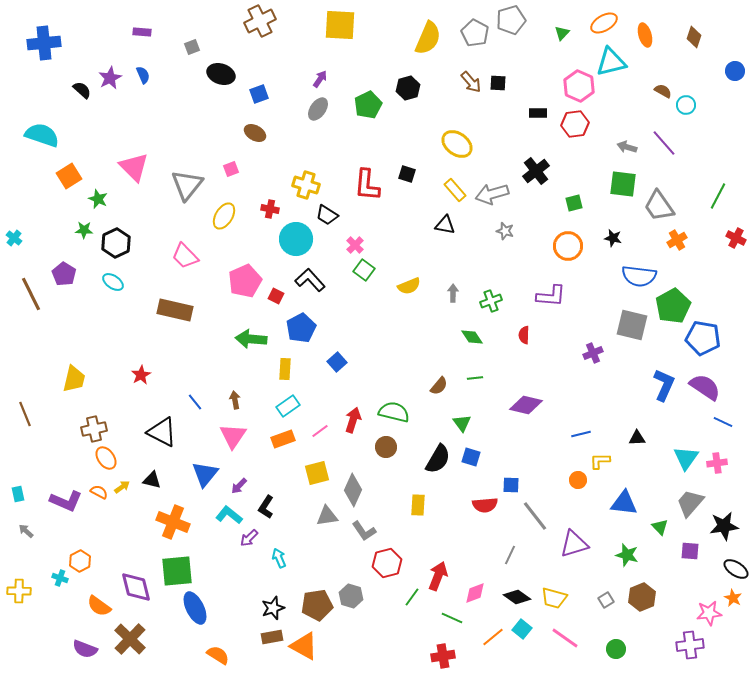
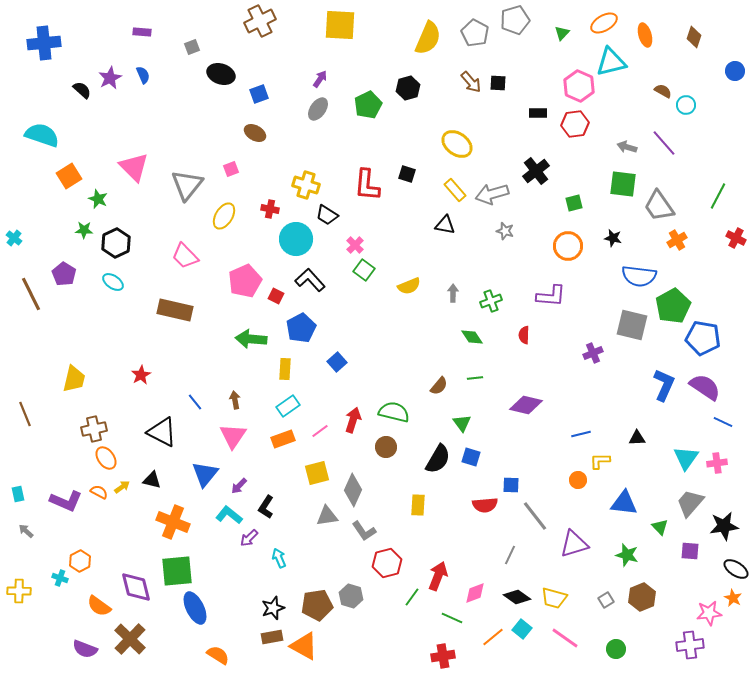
gray pentagon at (511, 20): moved 4 px right
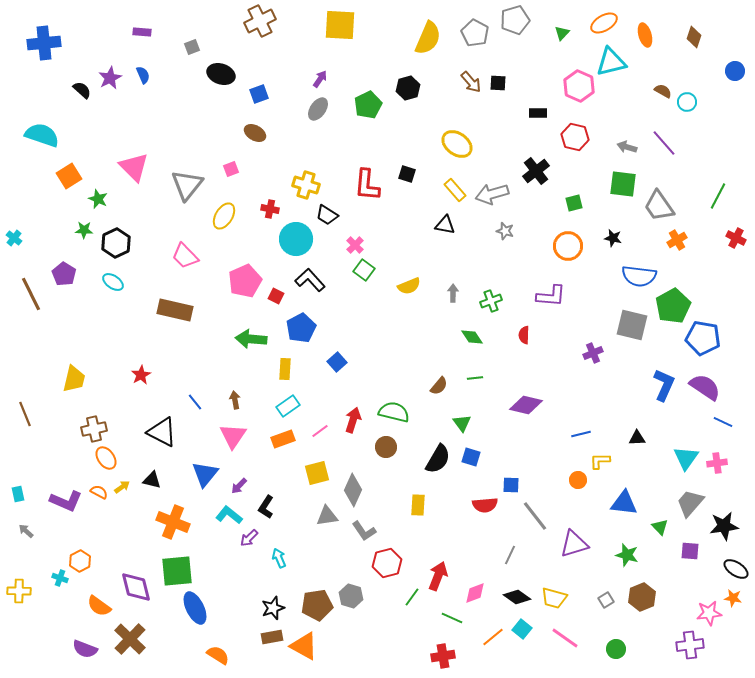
cyan circle at (686, 105): moved 1 px right, 3 px up
red hexagon at (575, 124): moved 13 px down; rotated 20 degrees clockwise
orange star at (733, 598): rotated 18 degrees counterclockwise
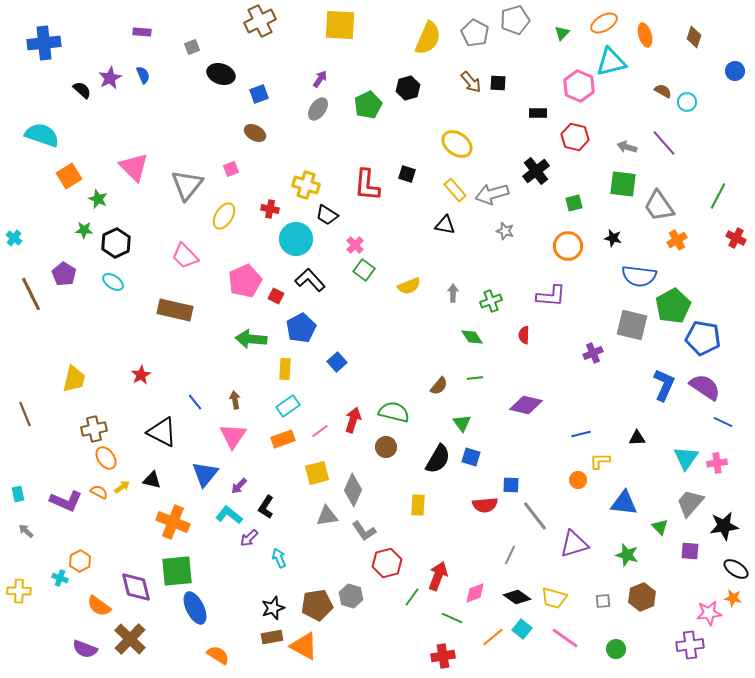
gray square at (606, 600): moved 3 px left, 1 px down; rotated 28 degrees clockwise
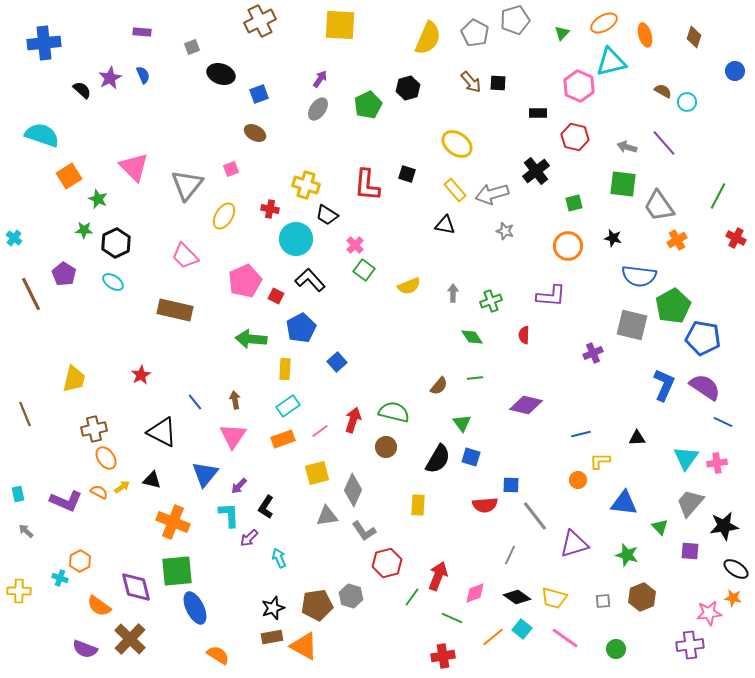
cyan L-shape at (229, 515): rotated 48 degrees clockwise
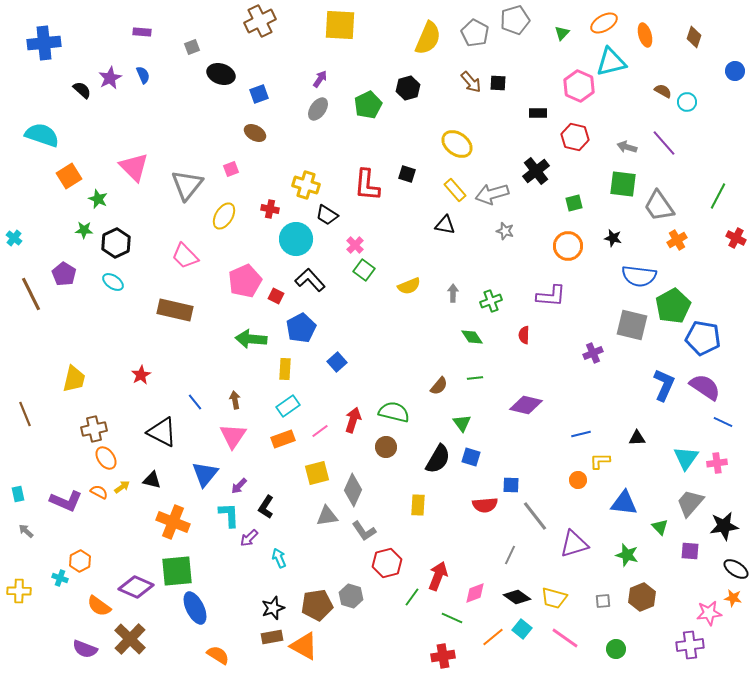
purple diamond at (136, 587): rotated 52 degrees counterclockwise
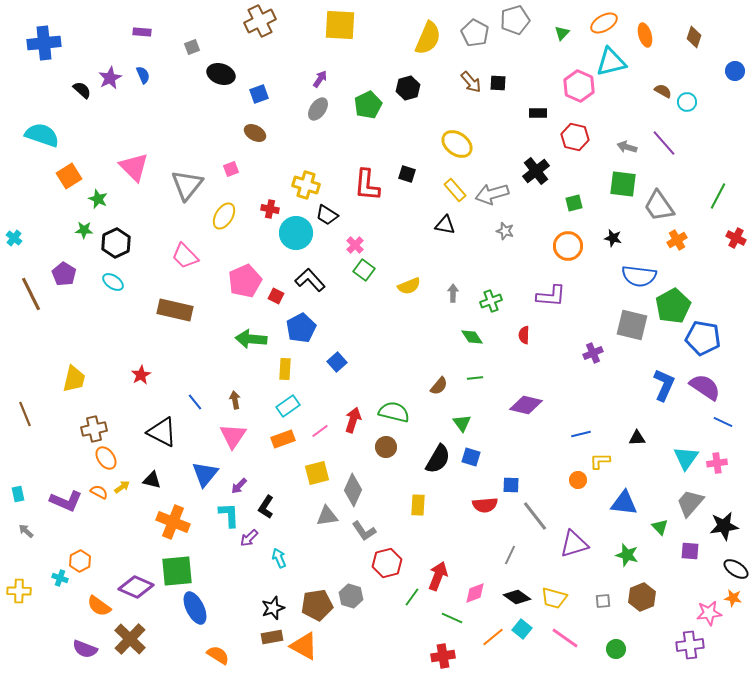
cyan circle at (296, 239): moved 6 px up
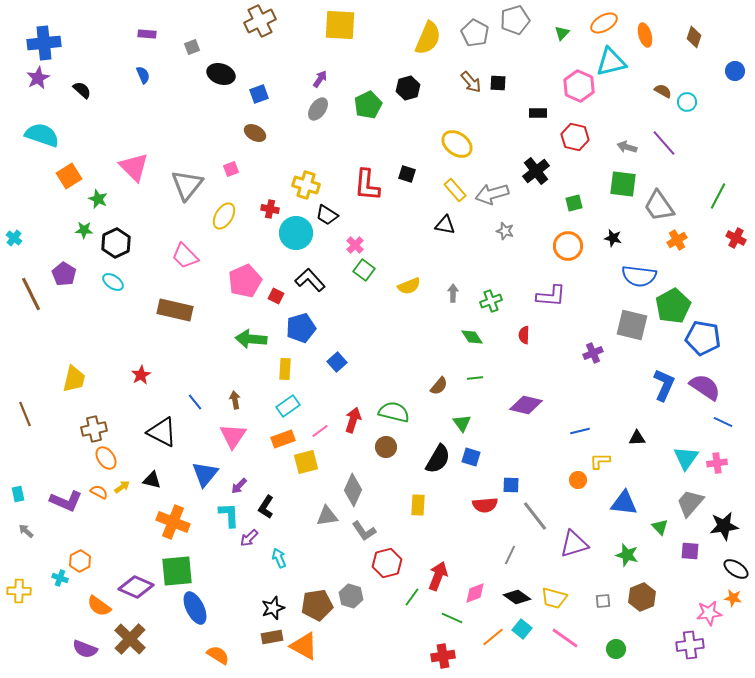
purple rectangle at (142, 32): moved 5 px right, 2 px down
purple star at (110, 78): moved 72 px left
blue pentagon at (301, 328): rotated 12 degrees clockwise
blue line at (581, 434): moved 1 px left, 3 px up
yellow square at (317, 473): moved 11 px left, 11 px up
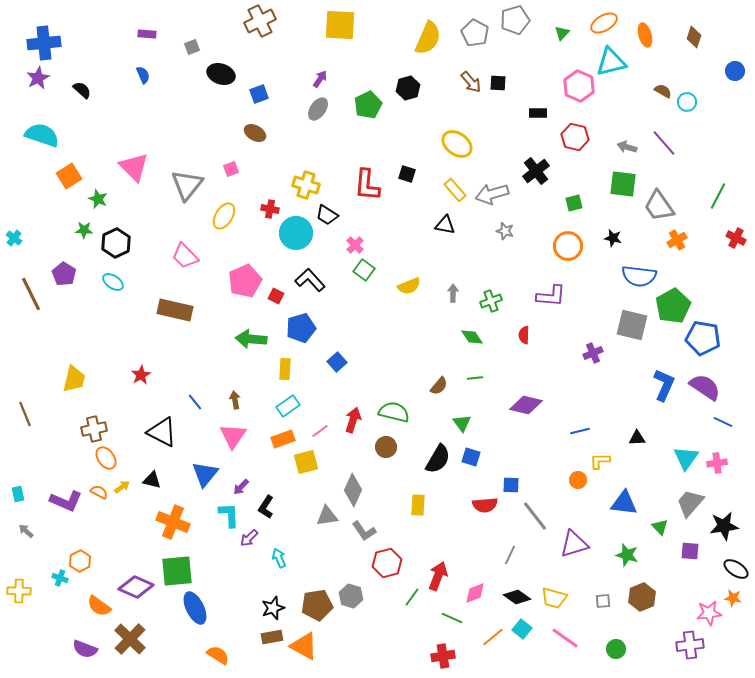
purple arrow at (239, 486): moved 2 px right, 1 px down
